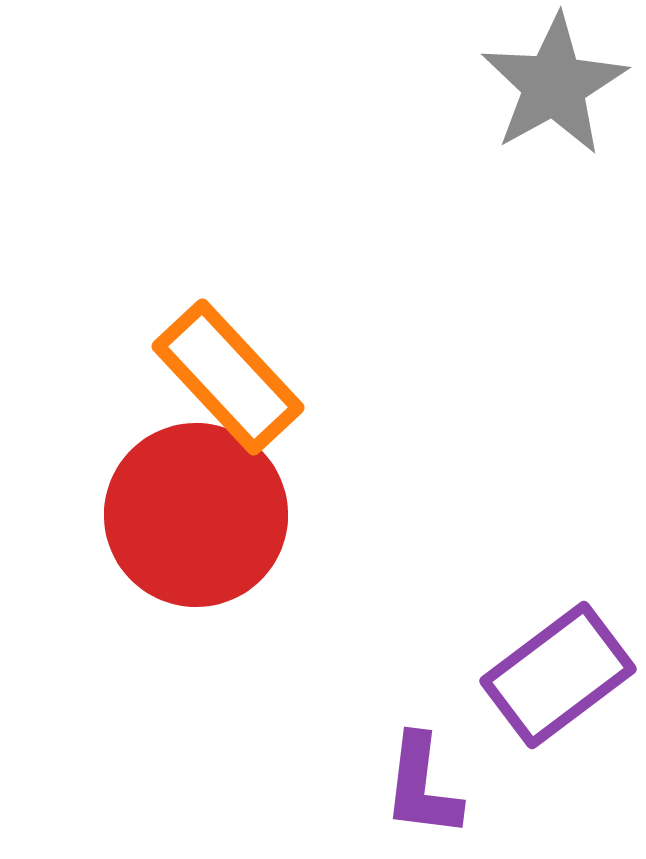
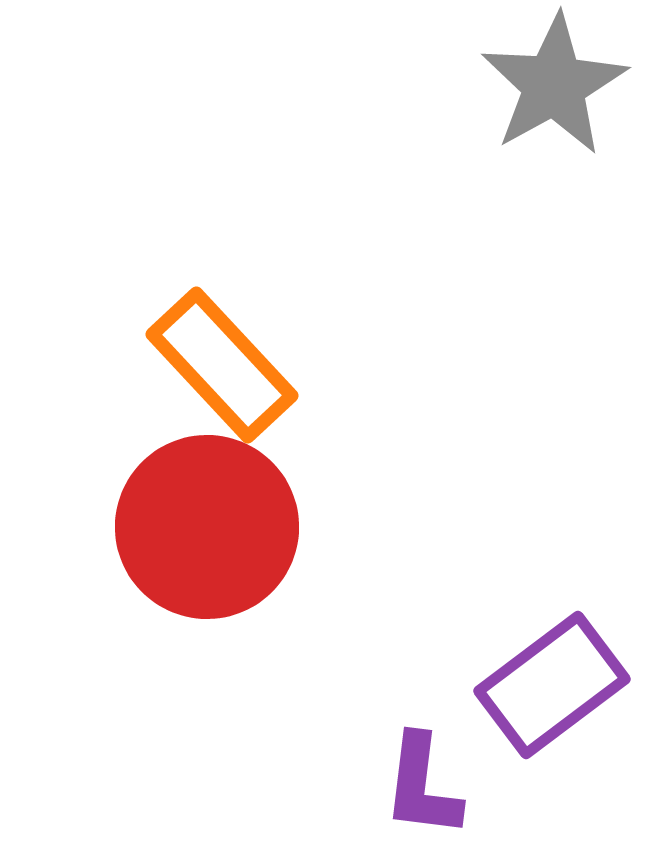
orange rectangle: moved 6 px left, 12 px up
red circle: moved 11 px right, 12 px down
purple rectangle: moved 6 px left, 10 px down
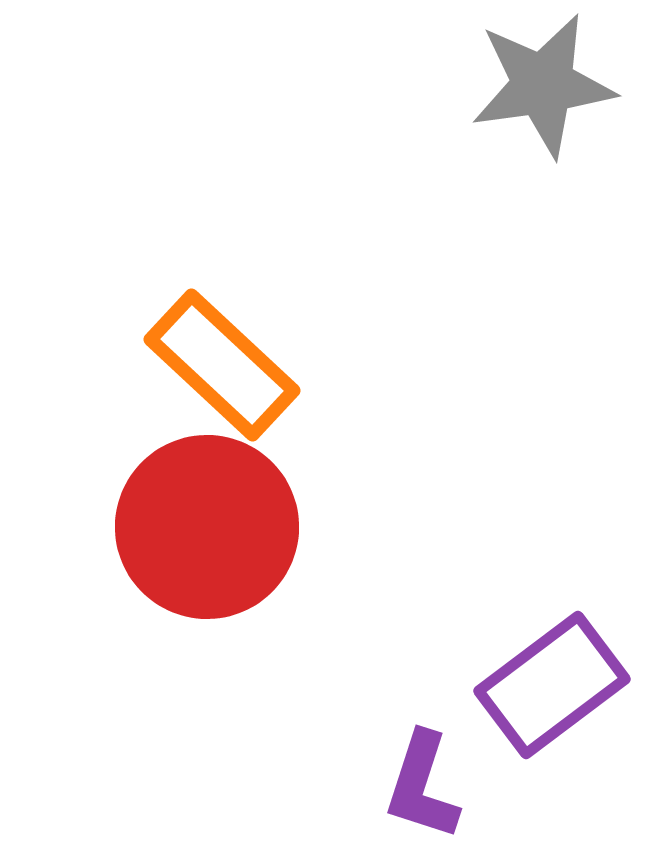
gray star: moved 11 px left; rotated 21 degrees clockwise
orange rectangle: rotated 4 degrees counterclockwise
purple L-shape: rotated 11 degrees clockwise
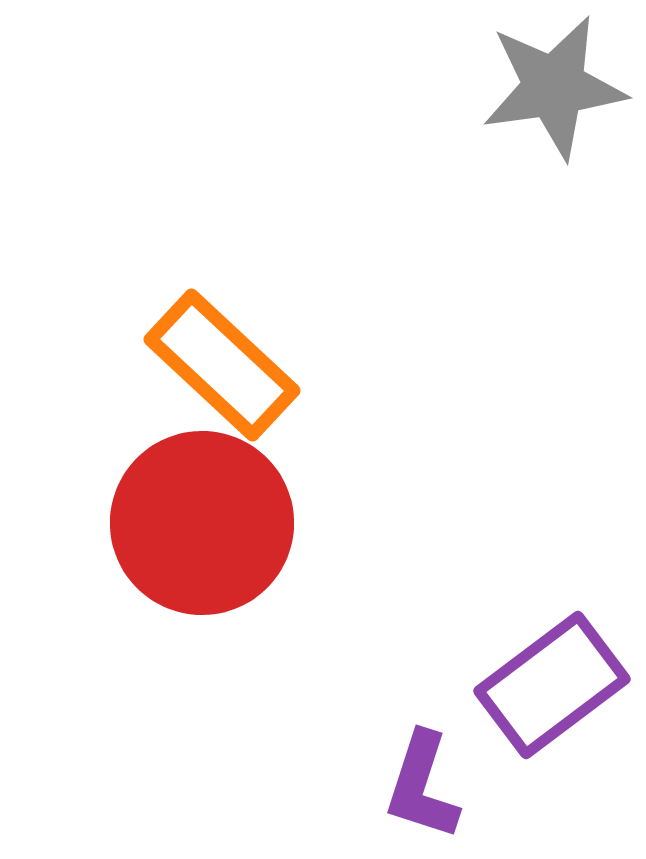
gray star: moved 11 px right, 2 px down
red circle: moved 5 px left, 4 px up
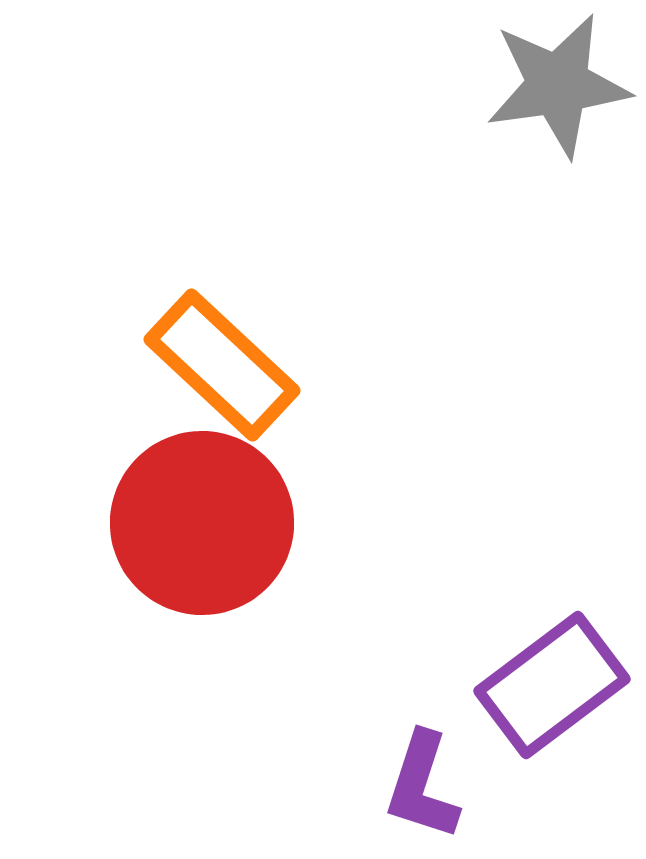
gray star: moved 4 px right, 2 px up
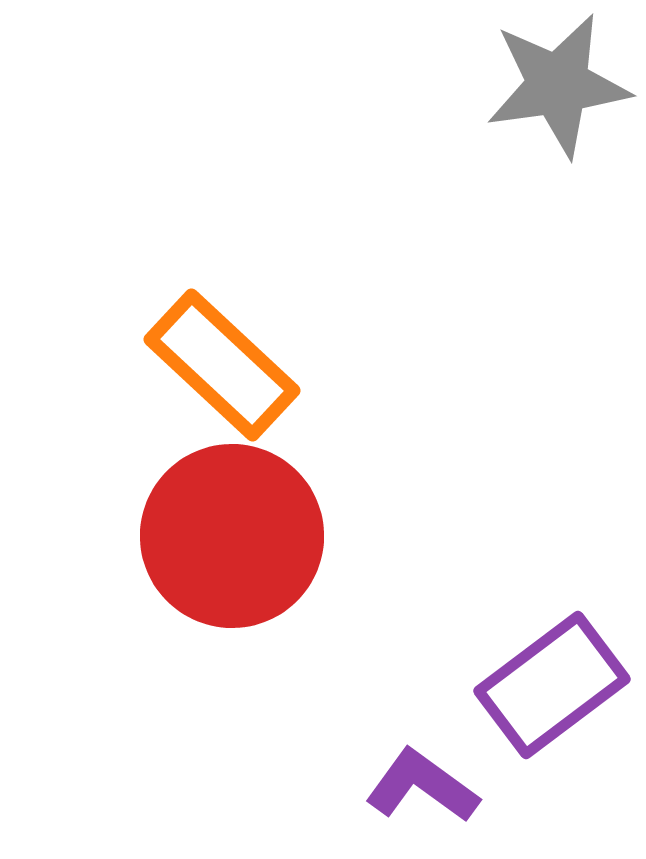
red circle: moved 30 px right, 13 px down
purple L-shape: rotated 108 degrees clockwise
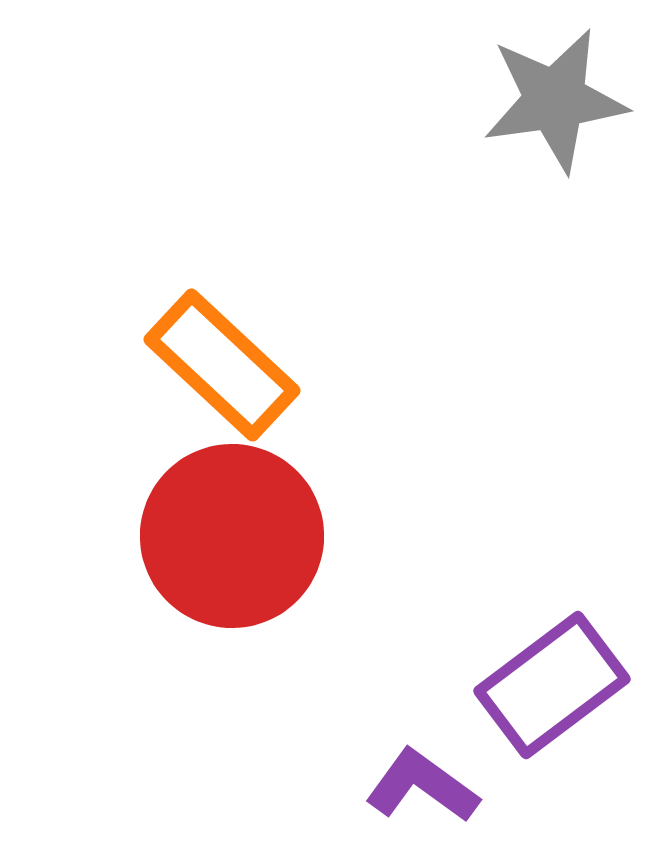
gray star: moved 3 px left, 15 px down
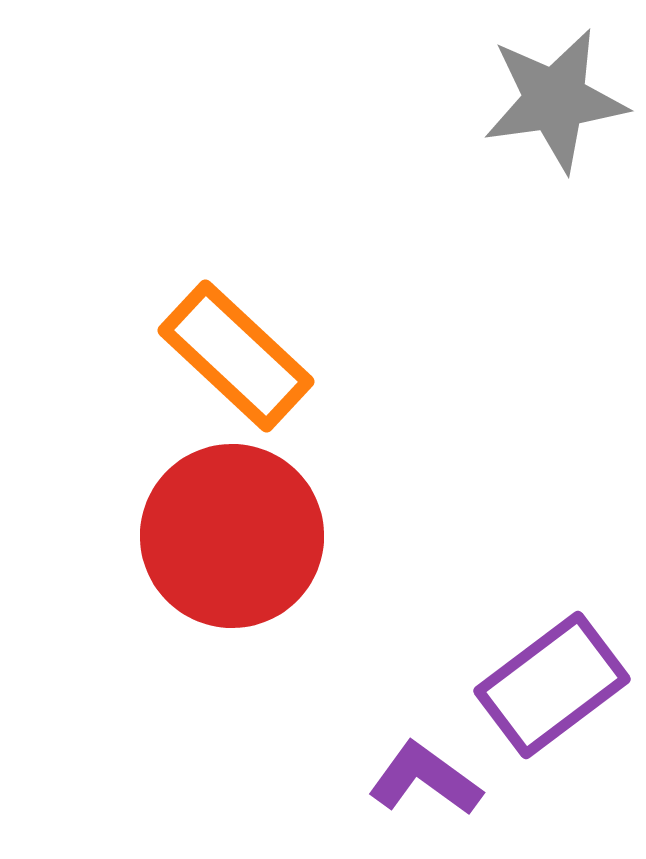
orange rectangle: moved 14 px right, 9 px up
purple L-shape: moved 3 px right, 7 px up
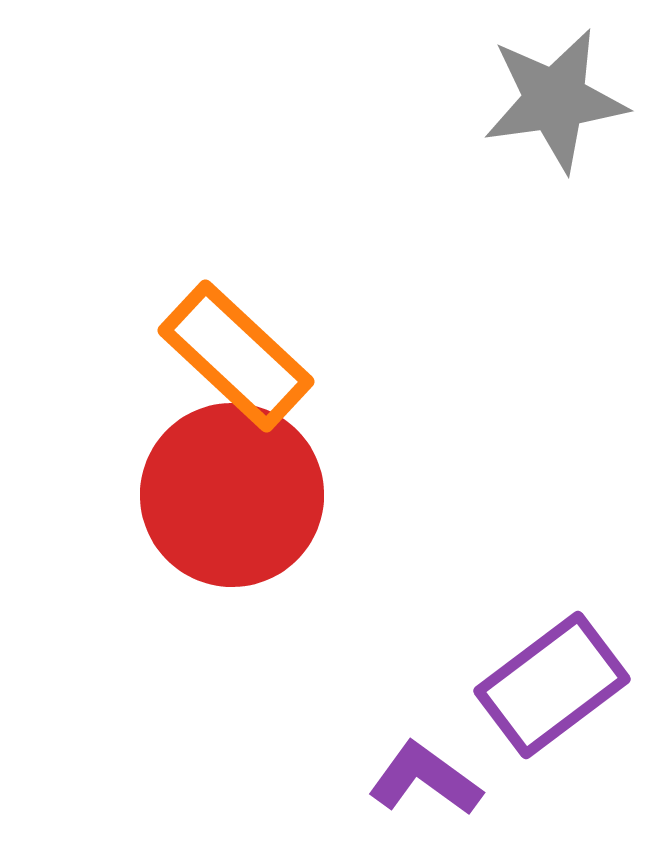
red circle: moved 41 px up
